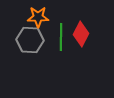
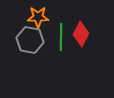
gray hexagon: rotated 8 degrees clockwise
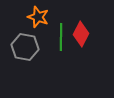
orange star: rotated 20 degrees clockwise
gray hexagon: moved 5 px left, 7 px down
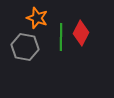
orange star: moved 1 px left, 1 px down
red diamond: moved 1 px up
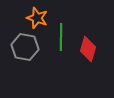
red diamond: moved 7 px right, 16 px down; rotated 10 degrees counterclockwise
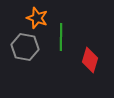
red diamond: moved 2 px right, 11 px down
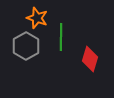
gray hexagon: moved 1 px right, 1 px up; rotated 20 degrees clockwise
red diamond: moved 1 px up
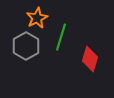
orange star: rotated 25 degrees clockwise
green line: rotated 16 degrees clockwise
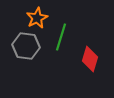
gray hexagon: rotated 24 degrees counterclockwise
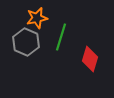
orange star: rotated 15 degrees clockwise
gray hexagon: moved 4 px up; rotated 16 degrees clockwise
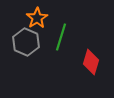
orange star: rotated 20 degrees counterclockwise
red diamond: moved 1 px right, 3 px down
